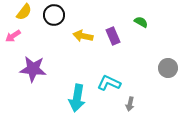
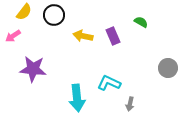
cyan arrow: rotated 16 degrees counterclockwise
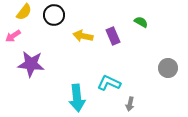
purple star: moved 2 px left, 5 px up
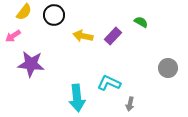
purple rectangle: rotated 66 degrees clockwise
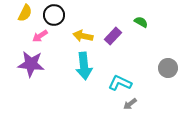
yellow semicircle: moved 1 px right, 1 px down; rotated 12 degrees counterclockwise
pink arrow: moved 27 px right
cyan L-shape: moved 11 px right
cyan arrow: moved 7 px right, 32 px up
gray arrow: rotated 40 degrees clockwise
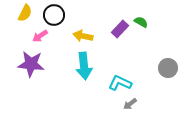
purple rectangle: moved 7 px right, 7 px up
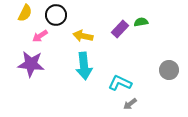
black circle: moved 2 px right
green semicircle: rotated 40 degrees counterclockwise
gray circle: moved 1 px right, 2 px down
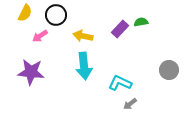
purple star: moved 8 px down
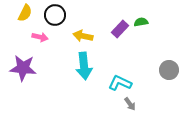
black circle: moved 1 px left
pink arrow: moved 1 px down; rotated 133 degrees counterclockwise
purple star: moved 8 px left, 4 px up
gray arrow: rotated 88 degrees counterclockwise
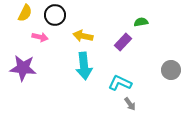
purple rectangle: moved 3 px right, 13 px down
gray circle: moved 2 px right
